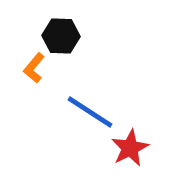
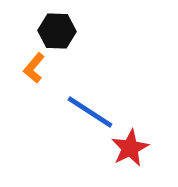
black hexagon: moved 4 px left, 5 px up
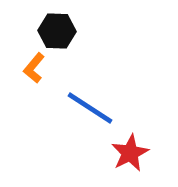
blue line: moved 4 px up
red star: moved 5 px down
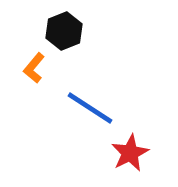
black hexagon: moved 7 px right; rotated 24 degrees counterclockwise
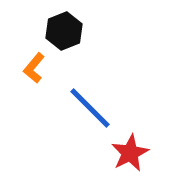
blue line: rotated 12 degrees clockwise
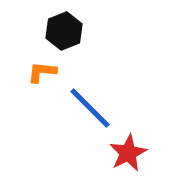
orange L-shape: moved 8 px right, 4 px down; rotated 56 degrees clockwise
red star: moved 2 px left
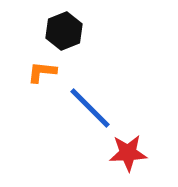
red star: rotated 24 degrees clockwise
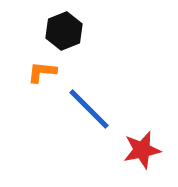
blue line: moved 1 px left, 1 px down
red star: moved 14 px right, 3 px up; rotated 9 degrees counterclockwise
